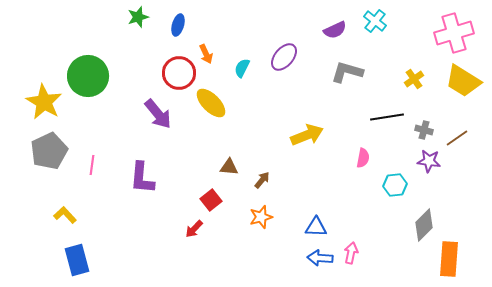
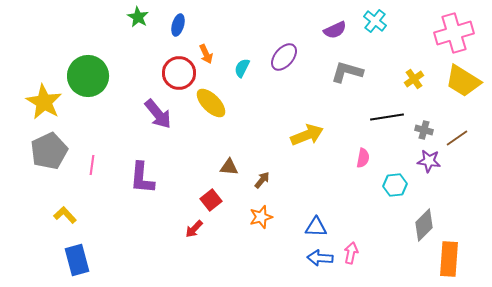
green star: rotated 25 degrees counterclockwise
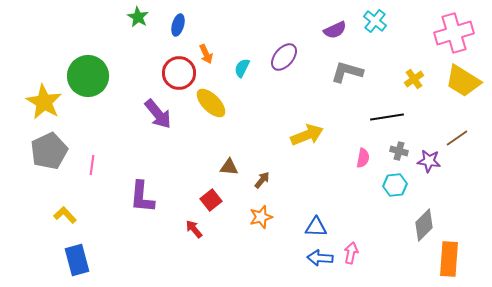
gray cross: moved 25 px left, 21 px down
purple L-shape: moved 19 px down
red arrow: rotated 96 degrees clockwise
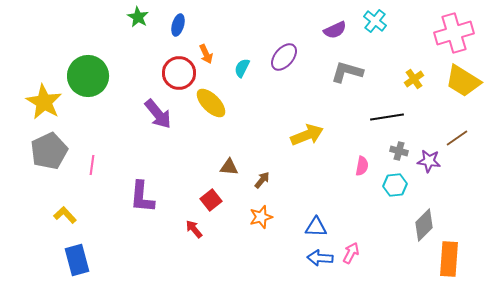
pink semicircle: moved 1 px left, 8 px down
pink arrow: rotated 15 degrees clockwise
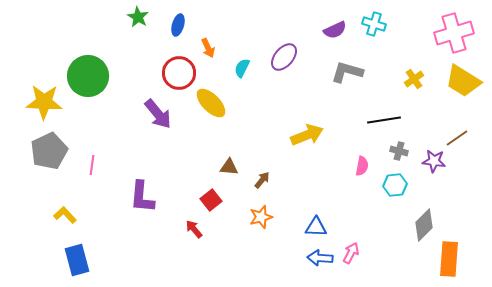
cyan cross: moved 1 px left, 3 px down; rotated 20 degrees counterclockwise
orange arrow: moved 2 px right, 6 px up
yellow star: rotated 27 degrees counterclockwise
black line: moved 3 px left, 3 px down
purple star: moved 5 px right
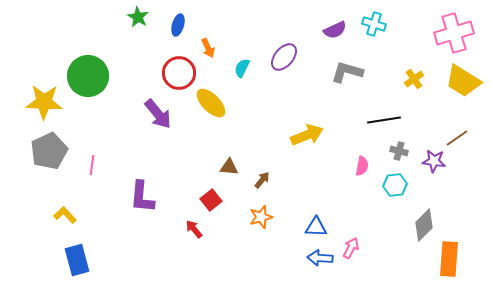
pink arrow: moved 5 px up
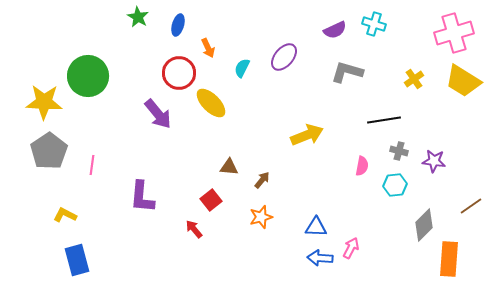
brown line: moved 14 px right, 68 px down
gray pentagon: rotated 9 degrees counterclockwise
yellow L-shape: rotated 20 degrees counterclockwise
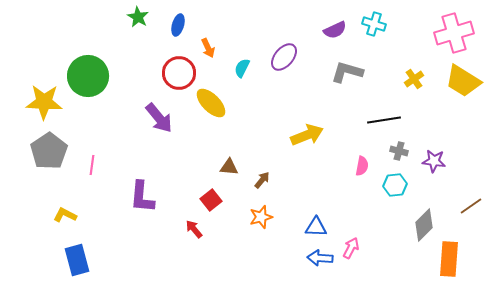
purple arrow: moved 1 px right, 4 px down
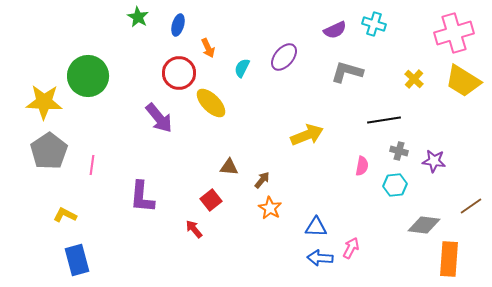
yellow cross: rotated 12 degrees counterclockwise
orange star: moved 9 px right, 9 px up; rotated 25 degrees counterclockwise
gray diamond: rotated 52 degrees clockwise
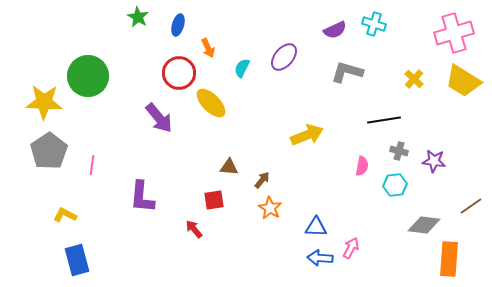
red square: moved 3 px right; rotated 30 degrees clockwise
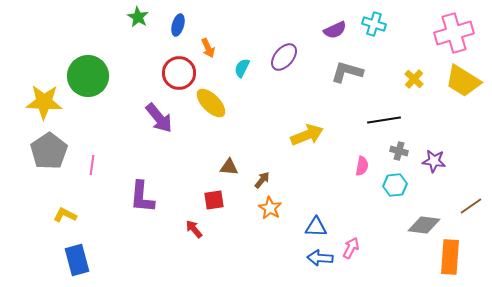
orange rectangle: moved 1 px right, 2 px up
